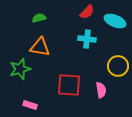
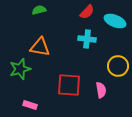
green semicircle: moved 8 px up
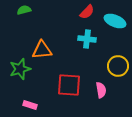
green semicircle: moved 15 px left
orange triangle: moved 2 px right, 3 px down; rotated 15 degrees counterclockwise
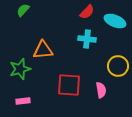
green semicircle: moved 1 px left; rotated 32 degrees counterclockwise
orange triangle: moved 1 px right
pink rectangle: moved 7 px left, 4 px up; rotated 24 degrees counterclockwise
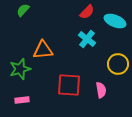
cyan cross: rotated 30 degrees clockwise
yellow circle: moved 2 px up
pink rectangle: moved 1 px left, 1 px up
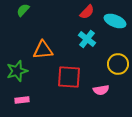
green star: moved 3 px left, 2 px down
red square: moved 8 px up
pink semicircle: rotated 91 degrees clockwise
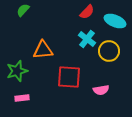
yellow circle: moved 9 px left, 13 px up
pink rectangle: moved 2 px up
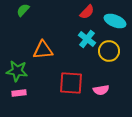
green star: rotated 25 degrees clockwise
red square: moved 2 px right, 6 px down
pink rectangle: moved 3 px left, 5 px up
